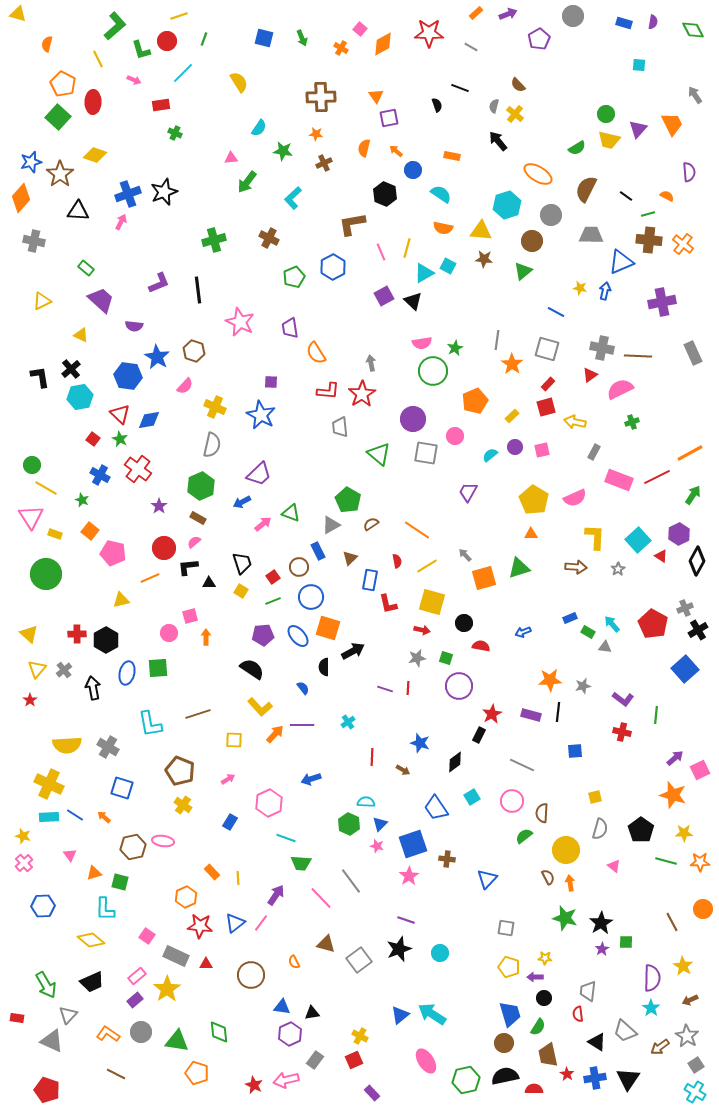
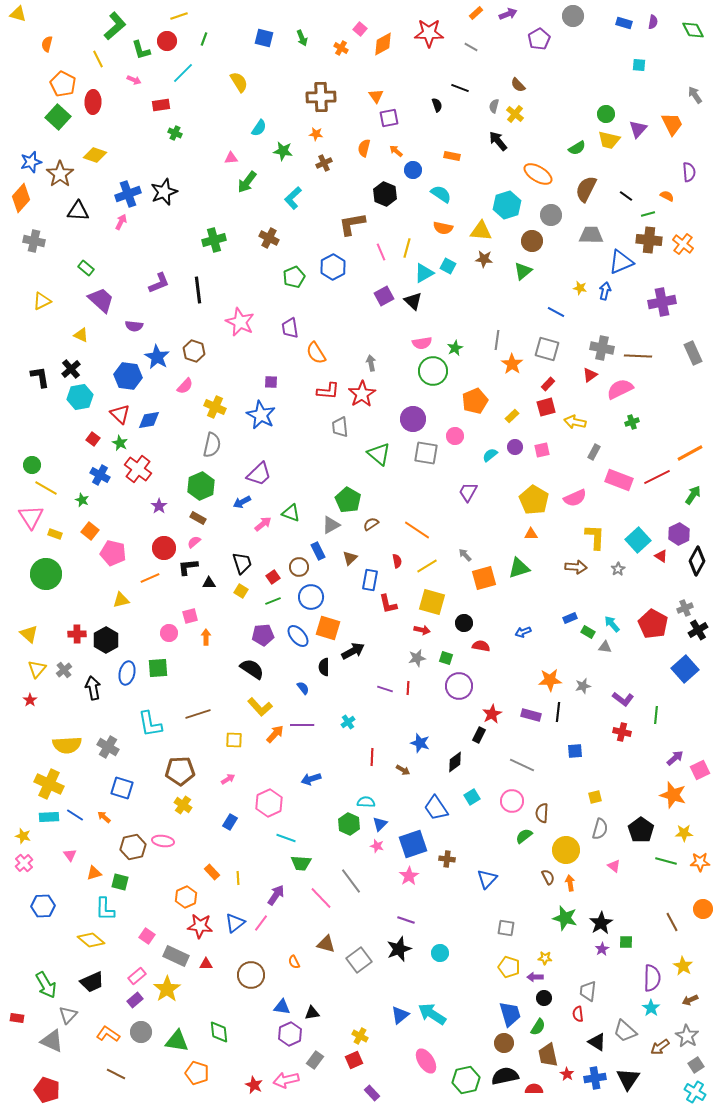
green star at (120, 439): moved 4 px down
brown pentagon at (180, 771): rotated 24 degrees counterclockwise
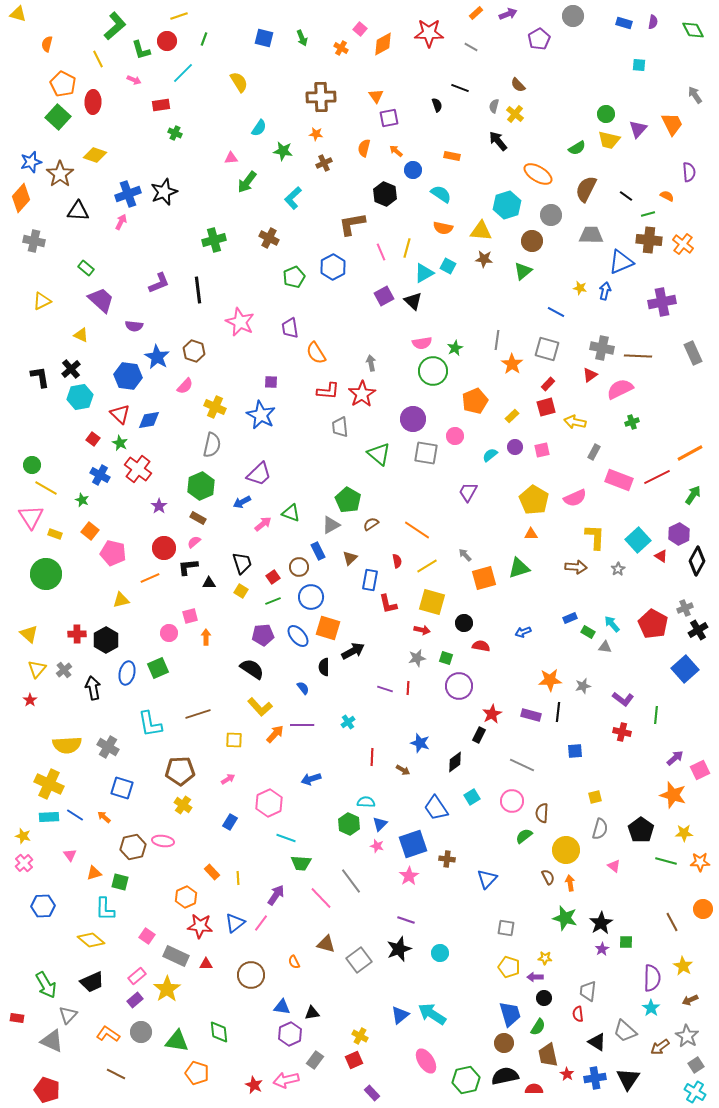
green square at (158, 668): rotated 20 degrees counterclockwise
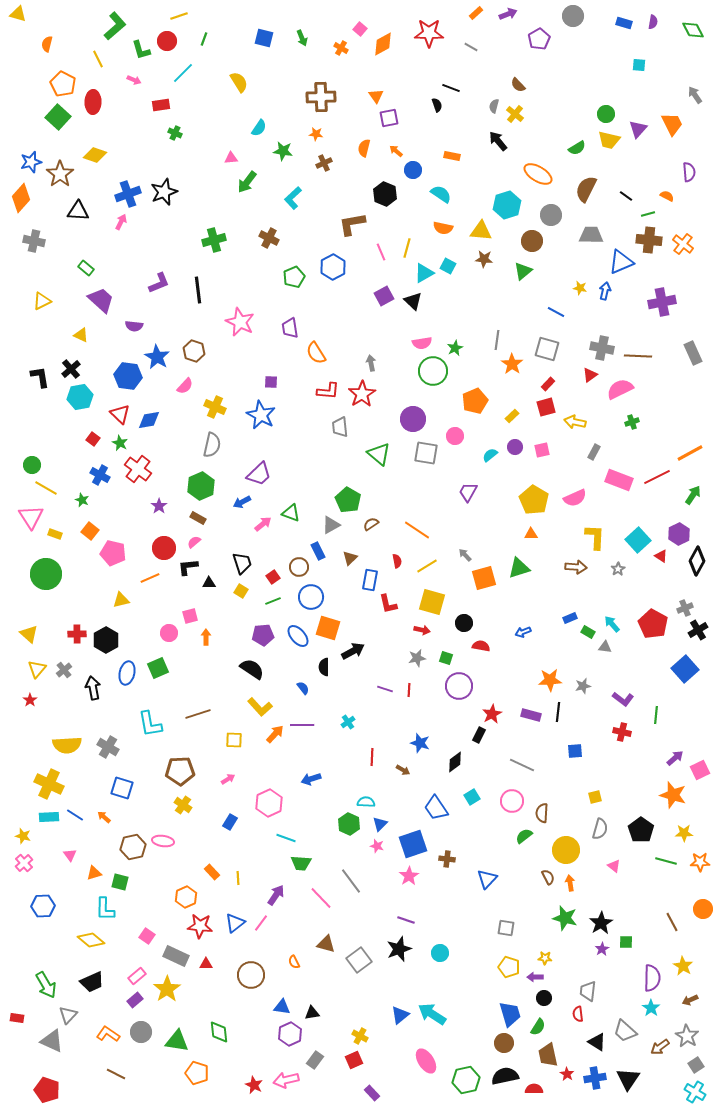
black line at (460, 88): moved 9 px left
red line at (408, 688): moved 1 px right, 2 px down
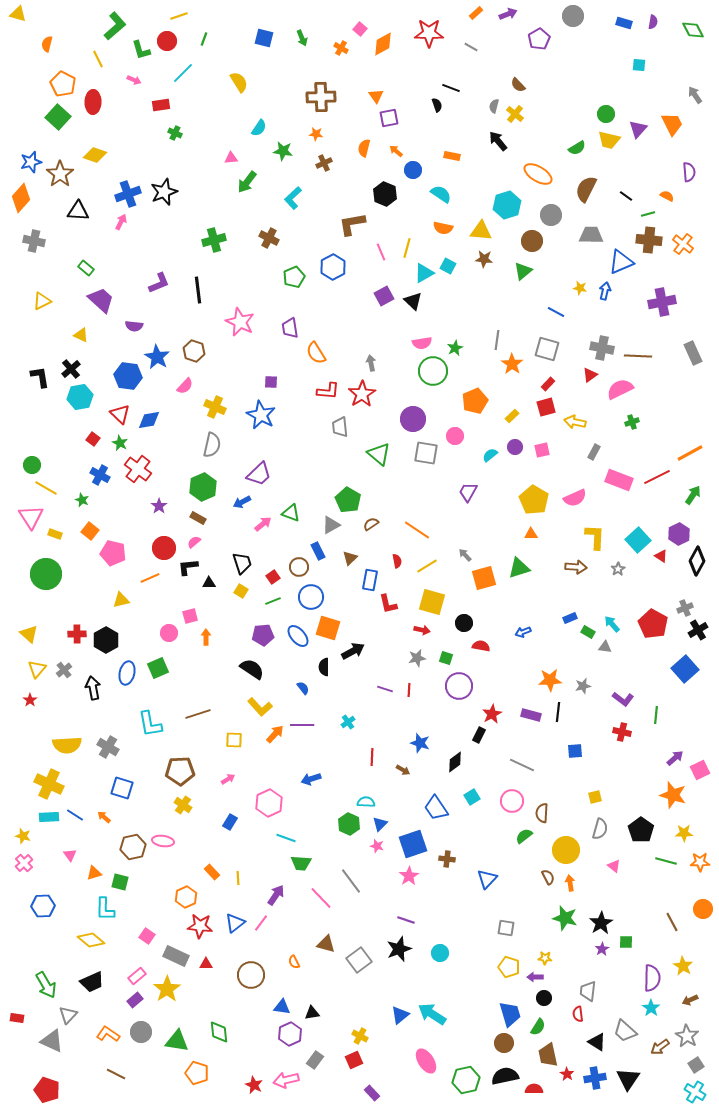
green hexagon at (201, 486): moved 2 px right, 1 px down
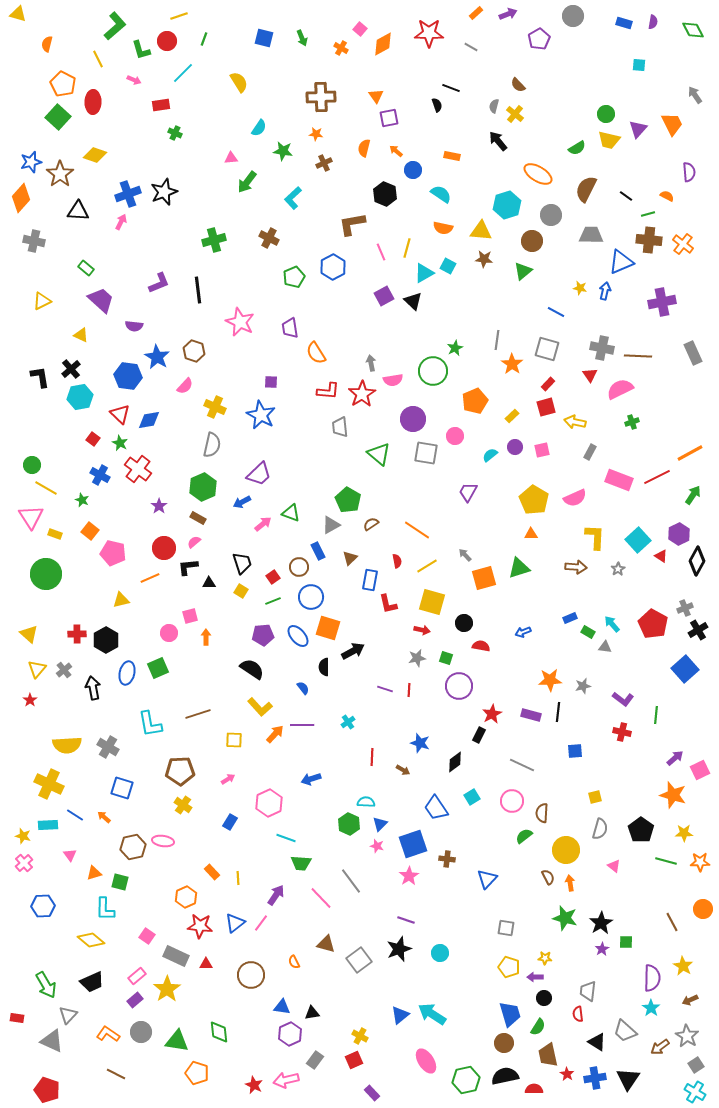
pink semicircle at (422, 343): moved 29 px left, 37 px down
red triangle at (590, 375): rotated 28 degrees counterclockwise
gray rectangle at (594, 452): moved 4 px left
cyan rectangle at (49, 817): moved 1 px left, 8 px down
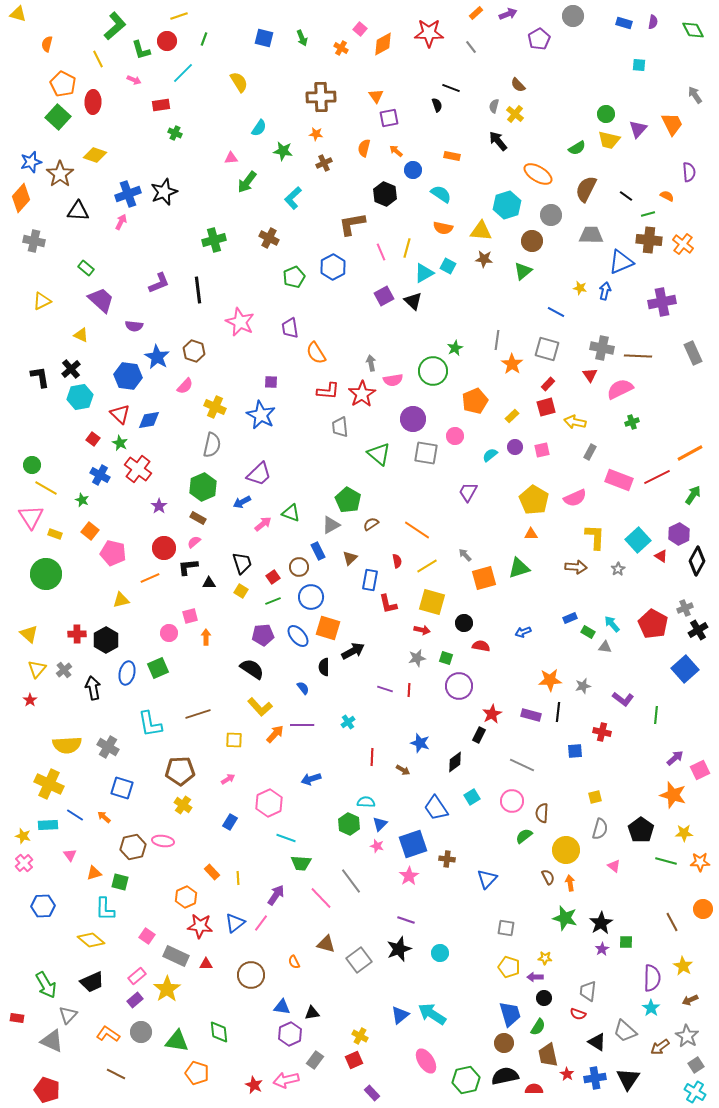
gray line at (471, 47): rotated 24 degrees clockwise
red cross at (622, 732): moved 20 px left
red semicircle at (578, 1014): rotated 63 degrees counterclockwise
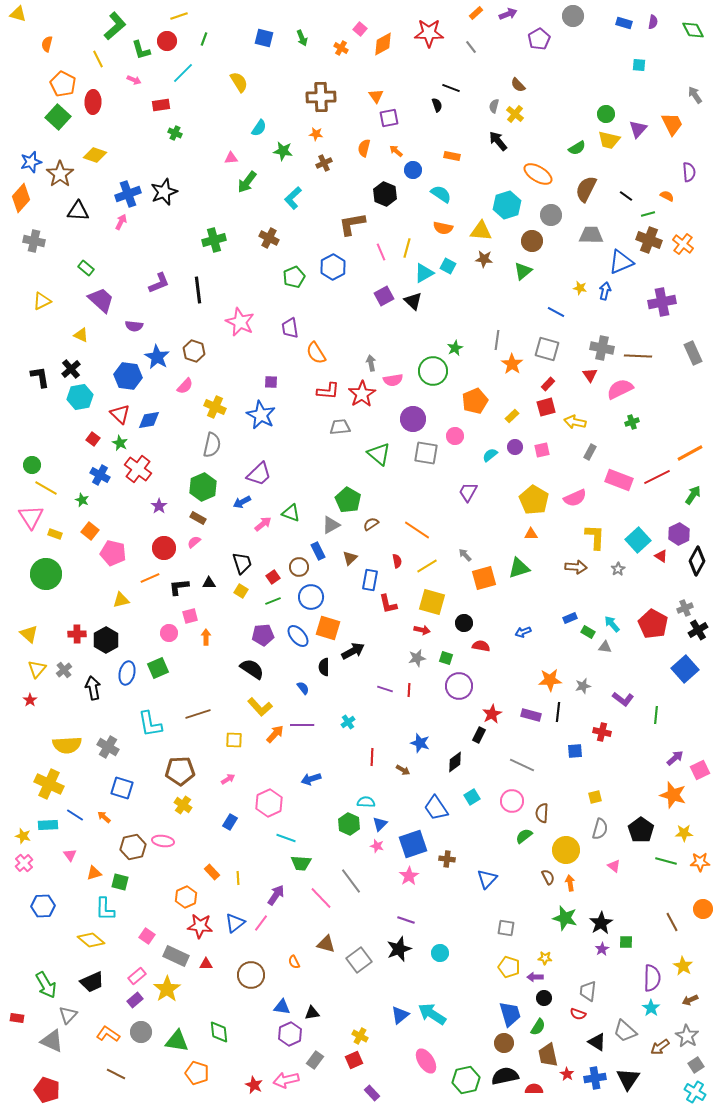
brown cross at (649, 240): rotated 15 degrees clockwise
gray trapezoid at (340, 427): rotated 90 degrees clockwise
black L-shape at (188, 567): moved 9 px left, 20 px down
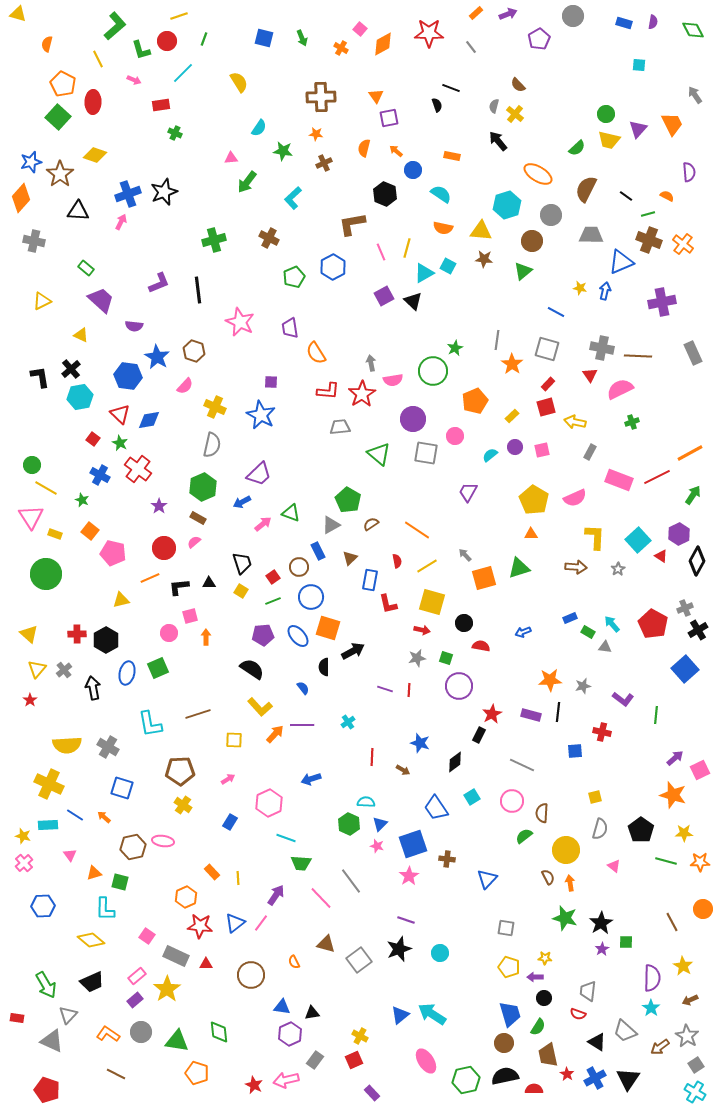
green semicircle at (577, 148): rotated 12 degrees counterclockwise
blue cross at (595, 1078): rotated 20 degrees counterclockwise
